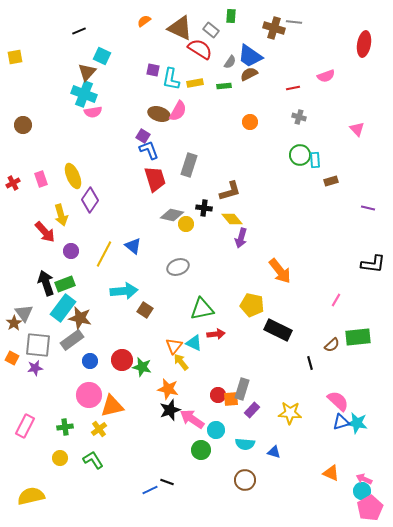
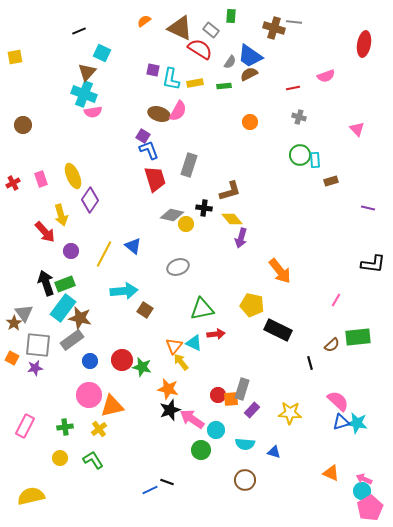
cyan square at (102, 56): moved 3 px up
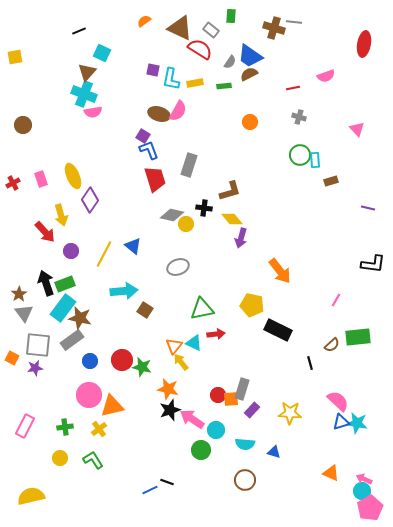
brown star at (14, 323): moved 5 px right, 29 px up
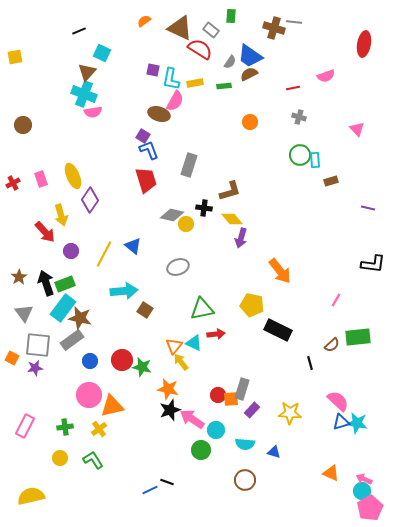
pink semicircle at (178, 111): moved 3 px left, 10 px up
red trapezoid at (155, 179): moved 9 px left, 1 px down
brown star at (19, 294): moved 17 px up
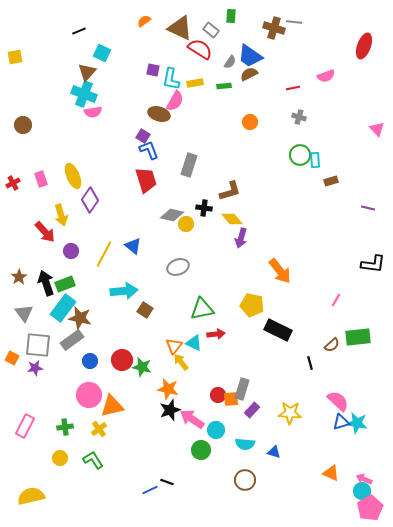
red ellipse at (364, 44): moved 2 px down; rotated 10 degrees clockwise
pink triangle at (357, 129): moved 20 px right
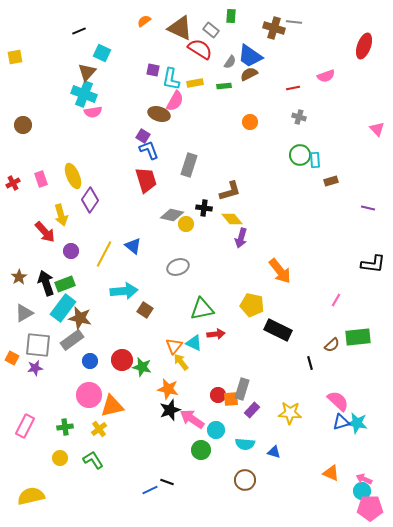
gray triangle at (24, 313): rotated 36 degrees clockwise
pink pentagon at (370, 508): rotated 30 degrees clockwise
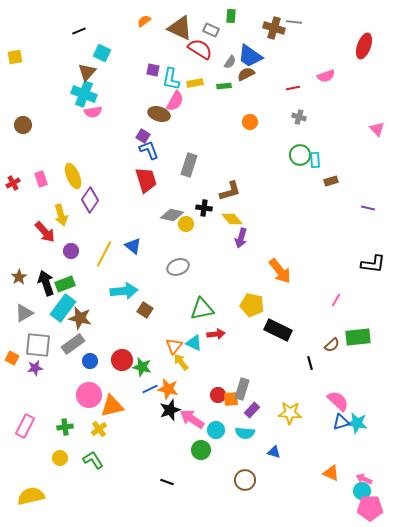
gray rectangle at (211, 30): rotated 14 degrees counterclockwise
brown semicircle at (249, 74): moved 3 px left
gray rectangle at (72, 340): moved 1 px right, 4 px down
cyan semicircle at (245, 444): moved 11 px up
blue line at (150, 490): moved 101 px up
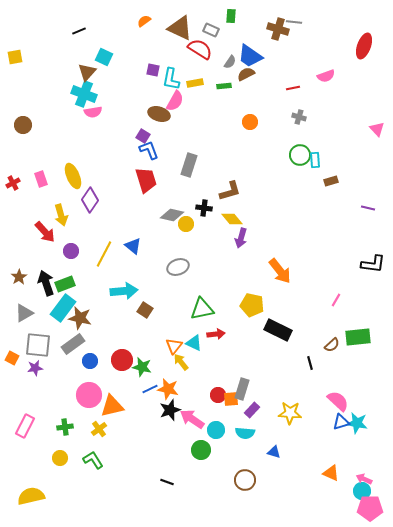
brown cross at (274, 28): moved 4 px right, 1 px down
cyan square at (102, 53): moved 2 px right, 4 px down
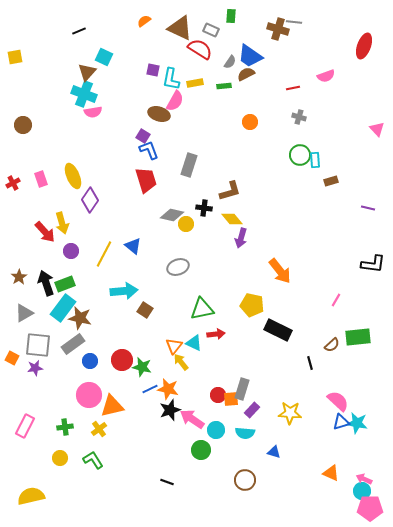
yellow arrow at (61, 215): moved 1 px right, 8 px down
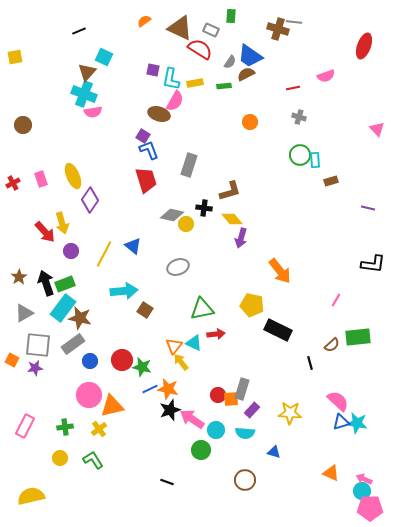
orange square at (12, 358): moved 2 px down
